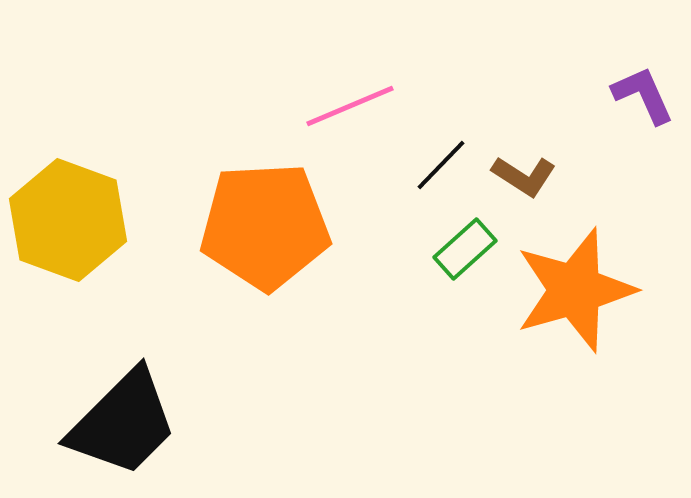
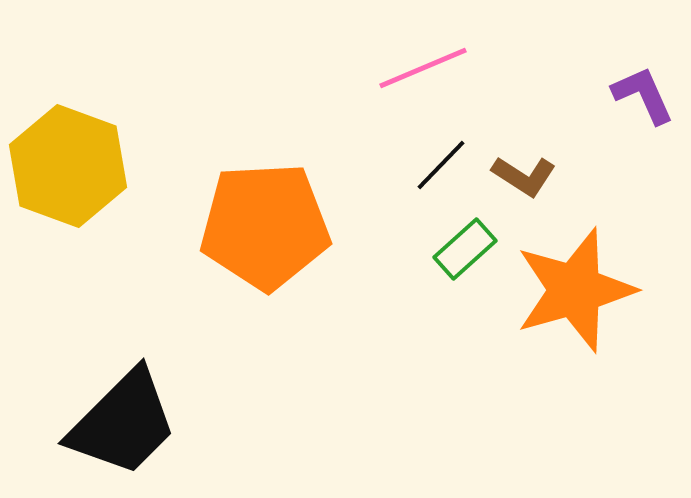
pink line: moved 73 px right, 38 px up
yellow hexagon: moved 54 px up
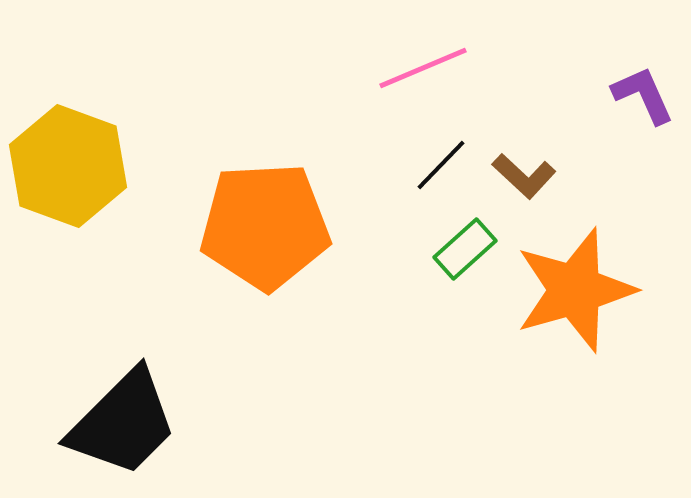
brown L-shape: rotated 10 degrees clockwise
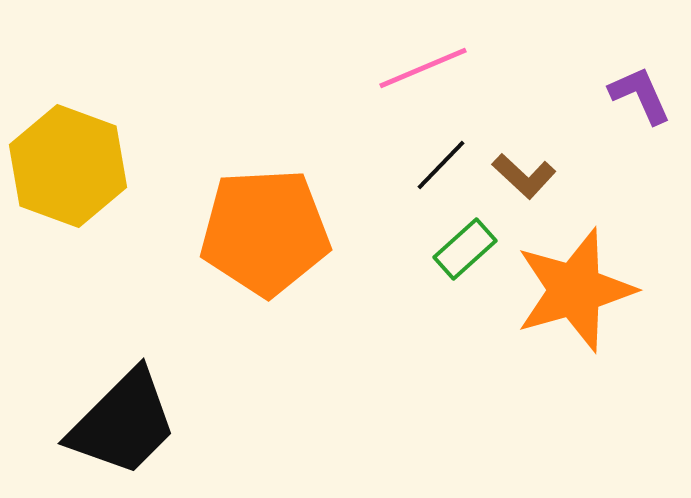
purple L-shape: moved 3 px left
orange pentagon: moved 6 px down
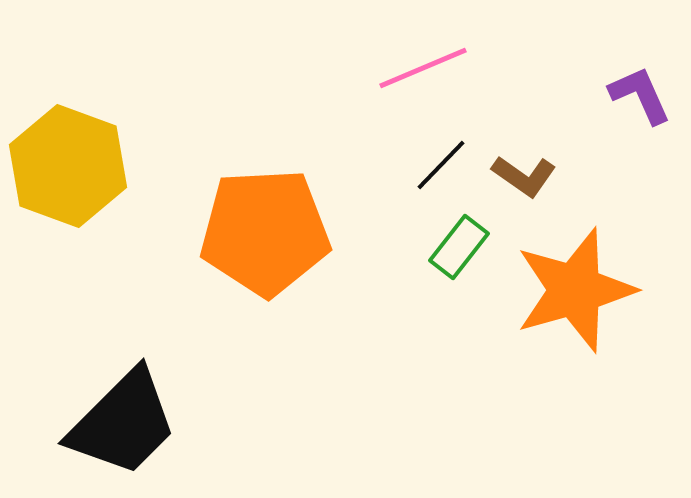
brown L-shape: rotated 8 degrees counterclockwise
green rectangle: moved 6 px left, 2 px up; rotated 10 degrees counterclockwise
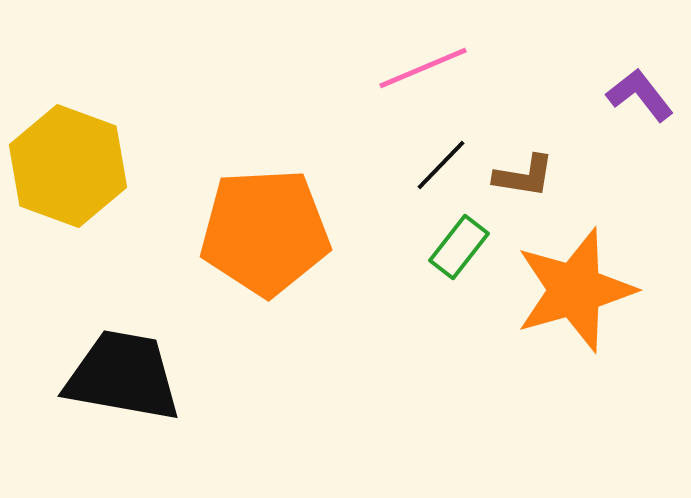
purple L-shape: rotated 14 degrees counterclockwise
brown L-shape: rotated 26 degrees counterclockwise
black trapezoid: moved 47 px up; rotated 125 degrees counterclockwise
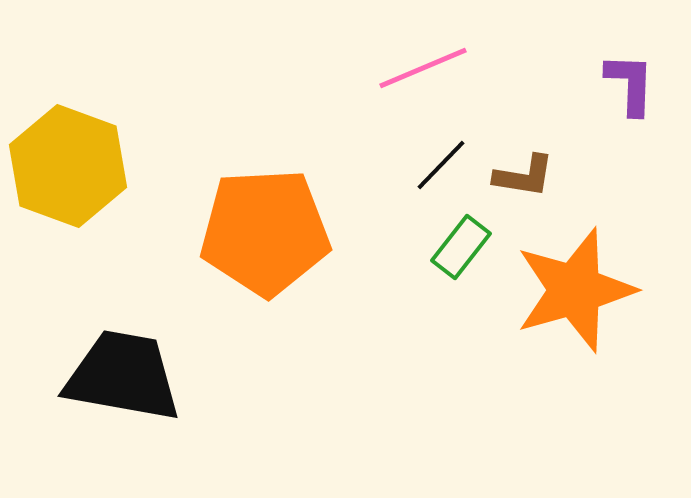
purple L-shape: moved 10 px left, 11 px up; rotated 40 degrees clockwise
green rectangle: moved 2 px right
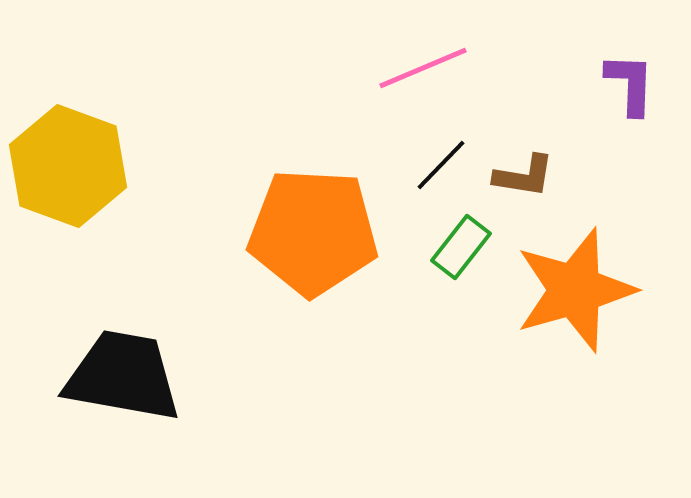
orange pentagon: moved 48 px right; rotated 6 degrees clockwise
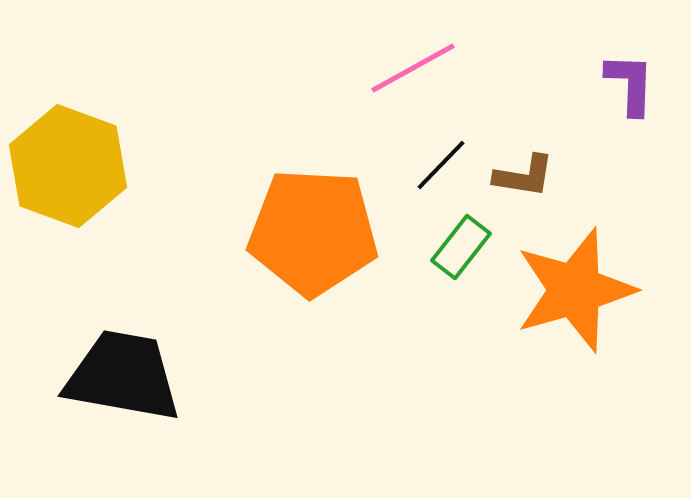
pink line: moved 10 px left; rotated 6 degrees counterclockwise
